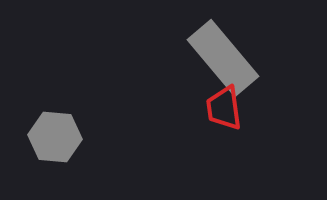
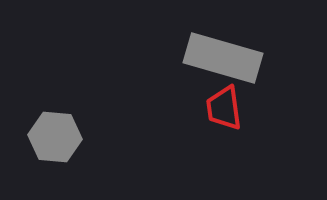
gray rectangle: rotated 34 degrees counterclockwise
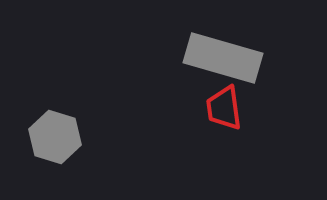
gray hexagon: rotated 12 degrees clockwise
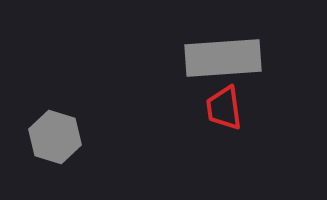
gray rectangle: rotated 20 degrees counterclockwise
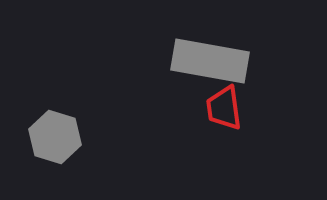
gray rectangle: moved 13 px left, 3 px down; rotated 14 degrees clockwise
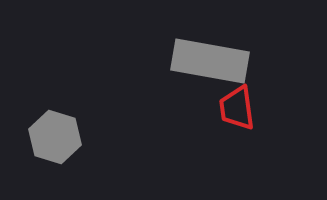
red trapezoid: moved 13 px right
